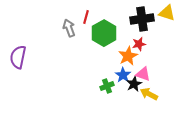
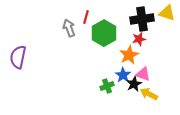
red star: moved 5 px up
orange star: moved 1 px right, 1 px up
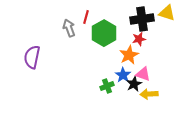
purple semicircle: moved 14 px right
yellow arrow: rotated 30 degrees counterclockwise
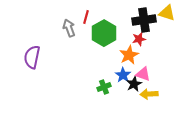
black cross: moved 2 px right, 1 px down
green cross: moved 3 px left, 1 px down
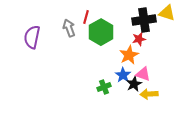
green hexagon: moved 3 px left, 1 px up
purple semicircle: moved 20 px up
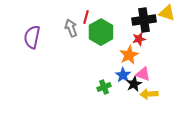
gray arrow: moved 2 px right
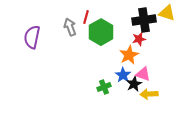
gray arrow: moved 1 px left, 1 px up
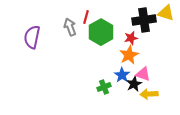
yellow triangle: moved 1 px left
red star: moved 8 px left, 1 px up
blue star: moved 1 px left
